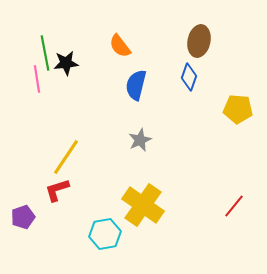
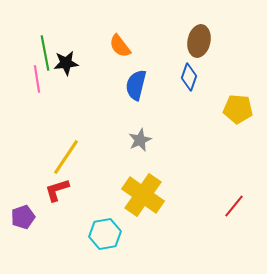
yellow cross: moved 10 px up
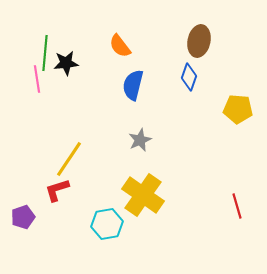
green line: rotated 16 degrees clockwise
blue semicircle: moved 3 px left
yellow line: moved 3 px right, 2 px down
red line: moved 3 px right; rotated 55 degrees counterclockwise
cyan hexagon: moved 2 px right, 10 px up
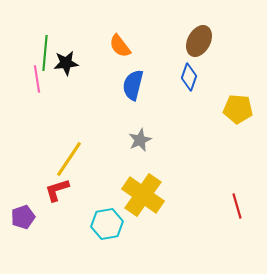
brown ellipse: rotated 16 degrees clockwise
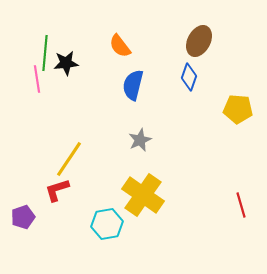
red line: moved 4 px right, 1 px up
